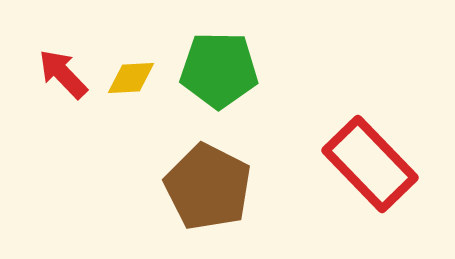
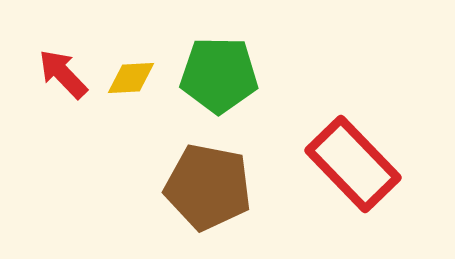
green pentagon: moved 5 px down
red rectangle: moved 17 px left
brown pentagon: rotated 16 degrees counterclockwise
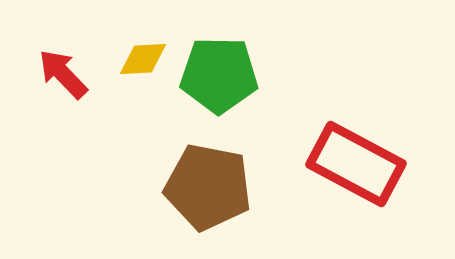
yellow diamond: moved 12 px right, 19 px up
red rectangle: moved 3 px right; rotated 18 degrees counterclockwise
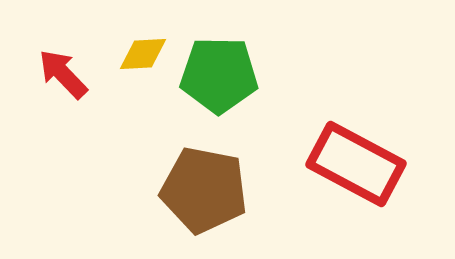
yellow diamond: moved 5 px up
brown pentagon: moved 4 px left, 3 px down
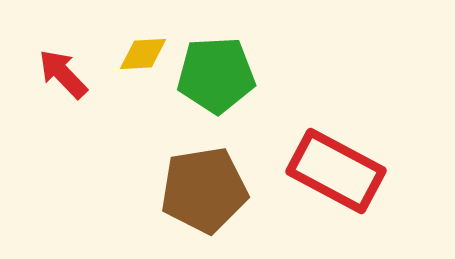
green pentagon: moved 3 px left; rotated 4 degrees counterclockwise
red rectangle: moved 20 px left, 7 px down
brown pentagon: rotated 20 degrees counterclockwise
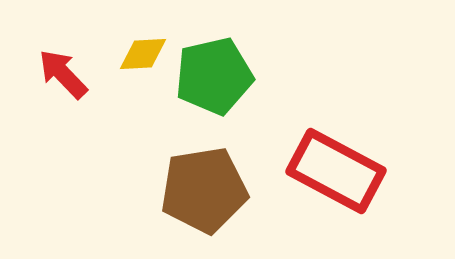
green pentagon: moved 2 px left, 1 px down; rotated 10 degrees counterclockwise
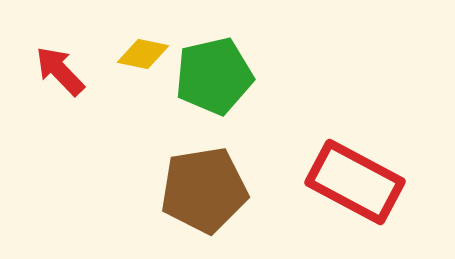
yellow diamond: rotated 15 degrees clockwise
red arrow: moved 3 px left, 3 px up
red rectangle: moved 19 px right, 11 px down
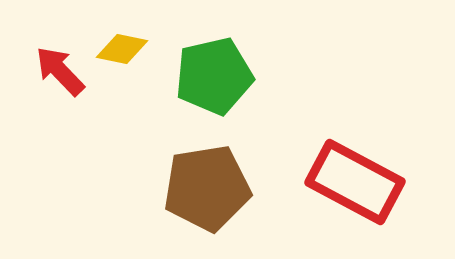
yellow diamond: moved 21 px left, 5 px up
brown pentagon: moved 3 px right, 2 px up
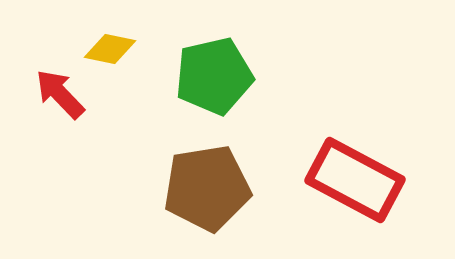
yellow diamond: moved 12 px left
red arrow: moved 23 px down
red rectangle: moved 2 px up
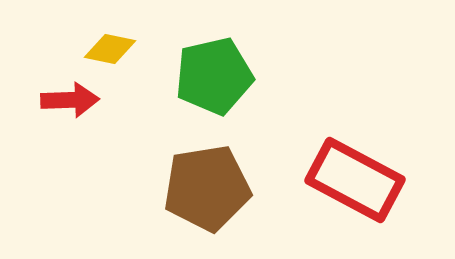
red arrow: moved 10 px right, 6 px down; rotated 132 degrees clockwise
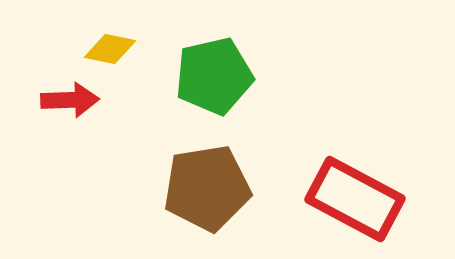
red rectangle: moved 19 px down
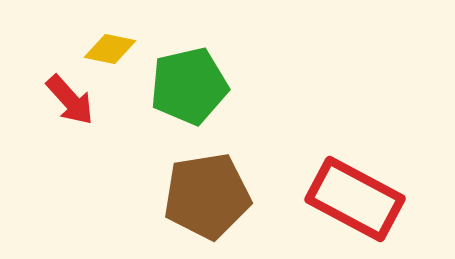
green pentagon: moved 25 px left, 10 px down
red arrow: rotated 50 degrees clockwise
brown pentagon: moved 8 px down
